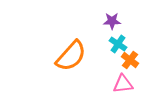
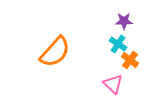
purple star: moved 12 px right
orange semicircle: moved 16 px left, 4 px up
pink triangle: moved 10 px left; rotated 50 degrees clockwise
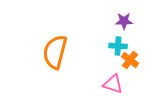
cyan cross: moved 2 px down; rotated 30 degrees counterclockwise
orange semicircle: rotated 152 degrees clockwise
pink triangle: rotated 25 degrees counterclockwise
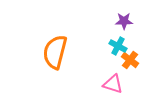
cyan cross: rotated 24 degrees clockwise
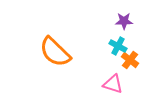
orange semicircle: rotated 60 degrees counterclockwise
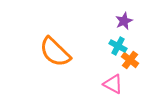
purple star: rotated 24 degrees counterclockwise
pink triangle: rotated 10 degrees clockwise
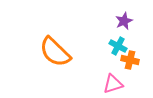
orange cross: rotated 24 degrees counterclockwise
pink triangle: rotated 45 degrees counterclockwise
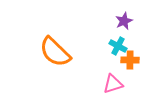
orange cross: rotated 12 degrees counterclockwise
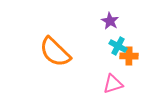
purple star: moved 14 px left; rotated 18 degrees counterclockwise
orange cross: moved 1 px left, 4 px up
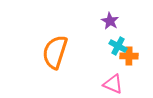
orange semicircle: rotated 64 degrees clockwise
pink triangle: rotated 40 degrees clockwise
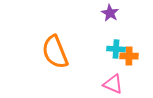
purple star: moved 8 px up
cyan cross: moved 2 px left, 3 px down; rotated 24 degrees counterclockwise
orange semicircle: rotated 40 degrees counterclockwise
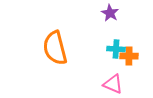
orange semicircle: moved 4 px up; rotated 8 degrees clockwise
